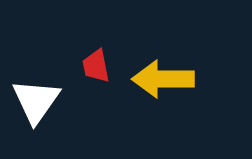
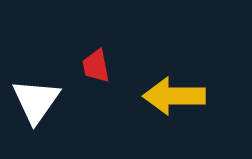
yellow arrow: moved 11 px right, 17 px down
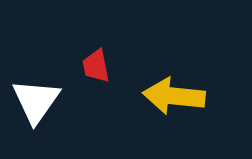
yellow arrow: rotated 6 degrees clockwise
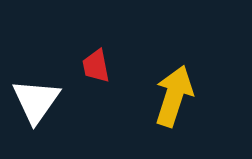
yellow arrow: rotated 102 degrees clockwise
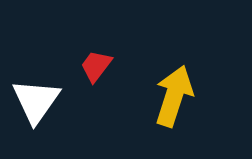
red trapezoid: rotated 48 degrees clockwise
